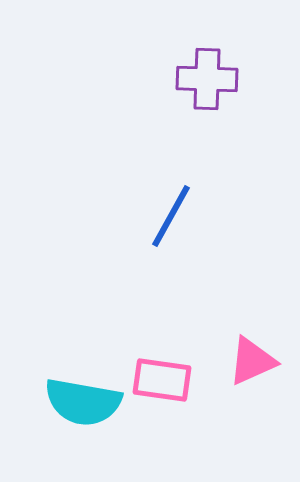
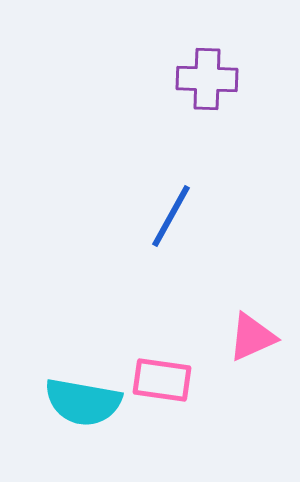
pink triangle: moved 24 px up
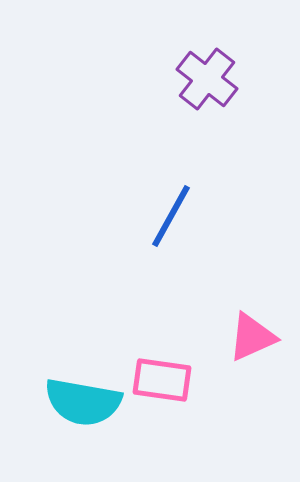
purple cross: rotated 36 degrees clockwise
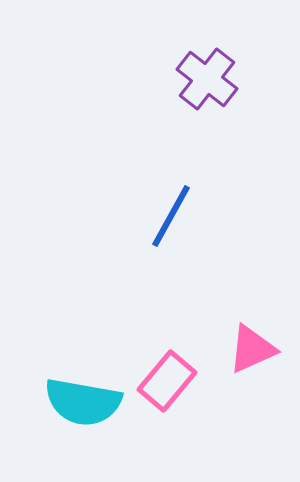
pink triangle: moved 12 px down
pink rectangle: moved 5 px right, 1 px down; rotated 58 degrees counterclockwise
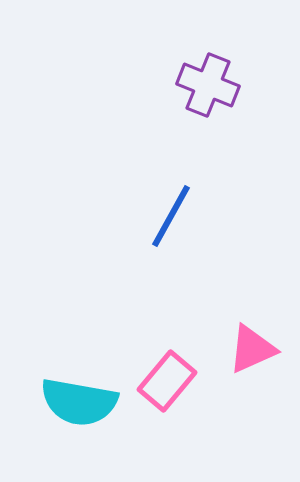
purple cross: moved 1 px right, 6 px down; rotated 16 degrees counterclockwise
cyan semicircle: moved 4 px left
